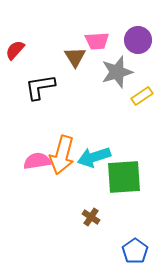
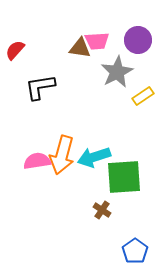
brown triangle: moved 5 px right, 9 px up; rotated 50 degrees counterclockwise
gray star: rotated 12 degrees counterclockwise
yellow rectangle: moved 1 px right
brown cross: moved 11 px right, 7 px up
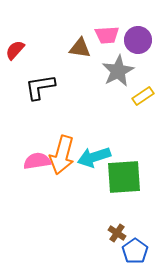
pink trapezoid: moved 10 px right, 6 px up
gray star: moved 1 px right, 1 px up
brown cross: moved 15 px right, 23 px down
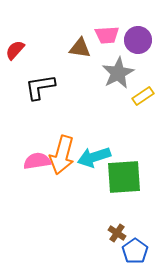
gray star: moved 2 px down
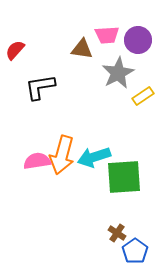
brown triangle: moved 2 px right, 1 px down
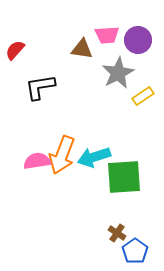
orange arrow: rotated 6 degrees clockwise
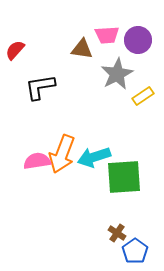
gray star: moved 1 px left, 1 px down
orange arrow: moved 1 px up
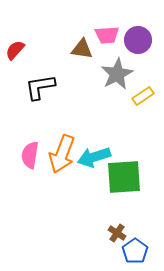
pink semicircle: moved 7 px left, 6 px up; rotated 72 degrees counterclockwise
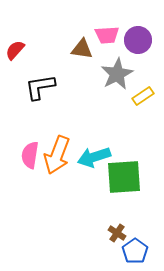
orange arrow: moved 5 px left, 1 px down
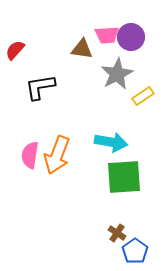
purple circle: moved 7 px left, 3 px up
cyan arrow: moved 17 px right, 15 px up; rotated 152 degrees counterclockwise
